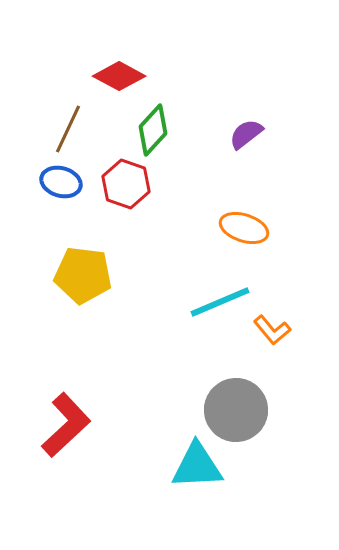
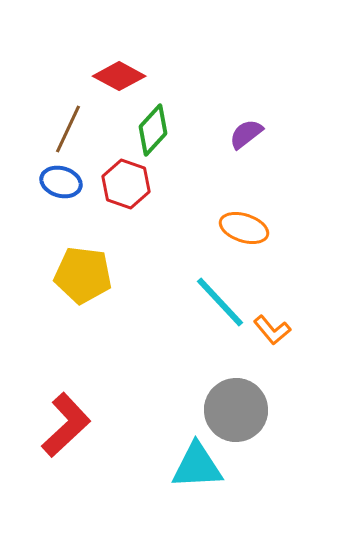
cyan line: rotated 70 degrees clockwise
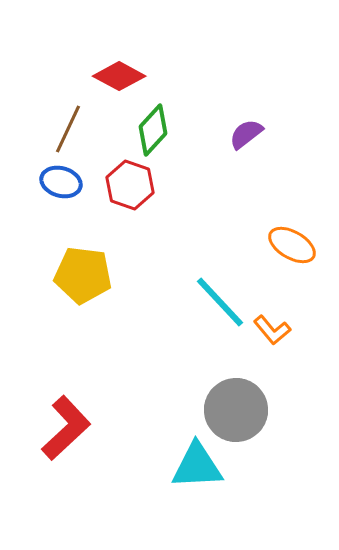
red hexagon: moved 4 px right, 1 px down
orange ellipse: moved 48 px right, 17 px down; rotated 12 degrees clockwise
red L-shape: moved 3 px down
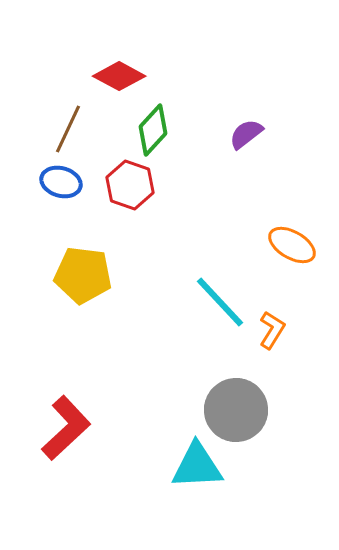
orange L-shape: rotated 108 degrees counterclockwise
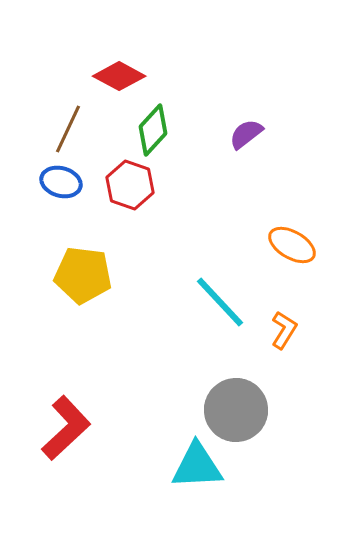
orange L-shape: moved 12 px right
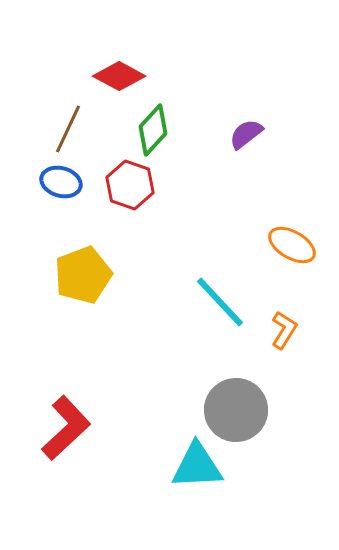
yellow pentagon: rotated 28 degrees counterclockwise
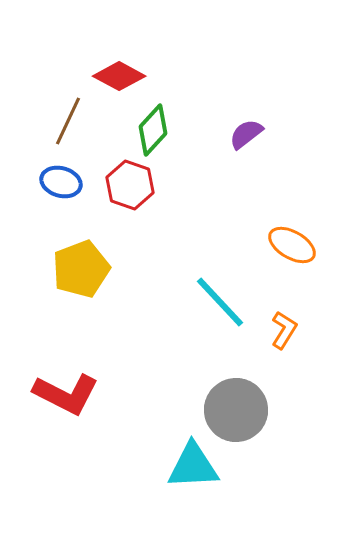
brown line: moved 8 px up
yellow pentagon: moved 2 px left, 6 px up
red L-shape: moved 34 px up; rotated 70 degrees clockwise
cyan triangle: moved 4 px left
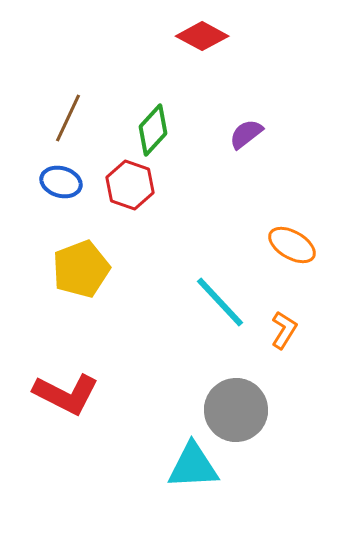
red diamond: moved 83 px right, 40 px up
brown line: moved 3 px up
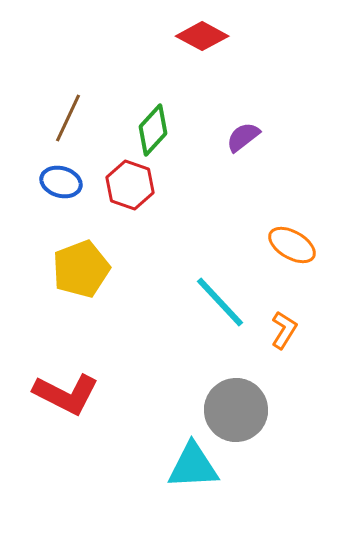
purple semicircle: moved 3 px left, 3 px down
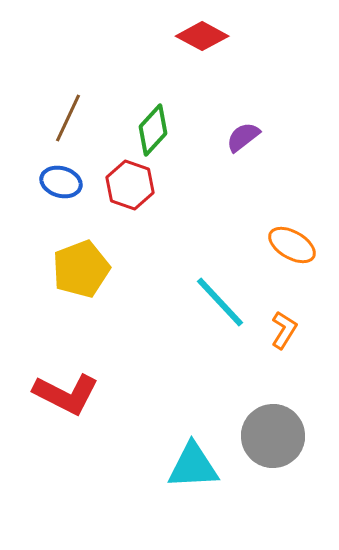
gray circle: moved 37 px right, 26 px down
